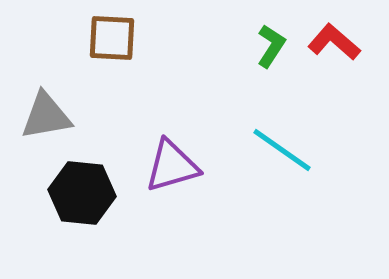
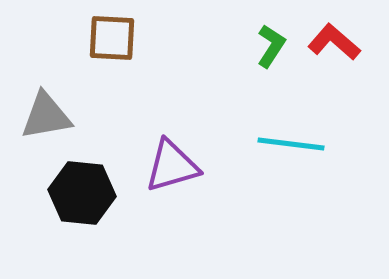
cyan line: moved 9 px right, 6 px up; rotated 28 degrees counterclockwise
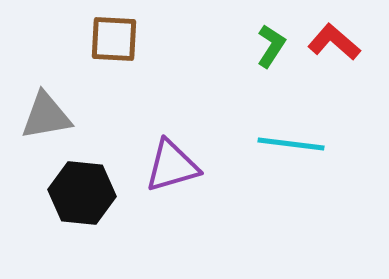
brown square: moved 2 px right, 1 px down
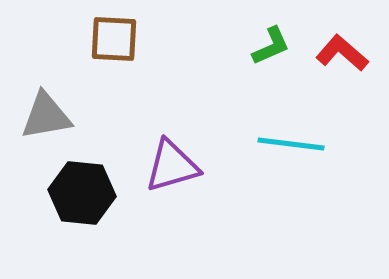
red L-shape: moved 8 px right, 11 px down
green L-shape: rotated 33 degrees clockwise
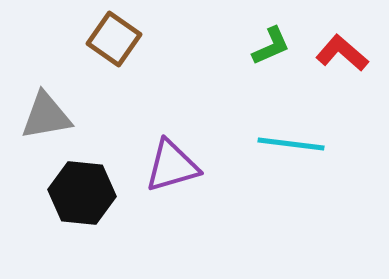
brown square: rotated 32 degrees clockwise
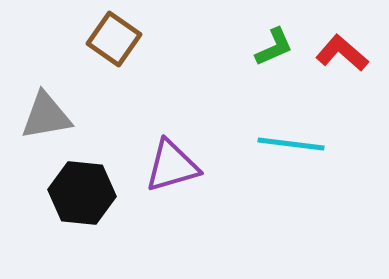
green L-shape: moved 3 px right, 1 px down
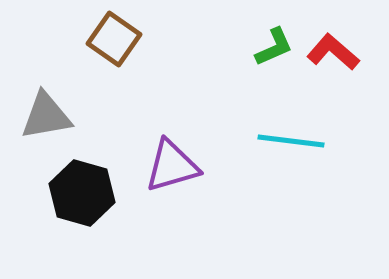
red L-shape: moved 9 px left, 1 px up
cyan line: moved 3 px up
black hexagon: rotated 10 degrees clockwise
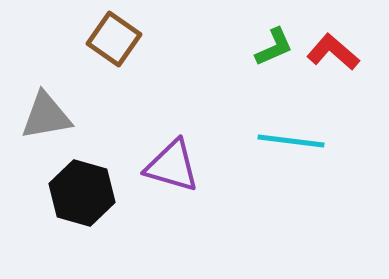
purple triangle: rotated 32 degrees clockwise
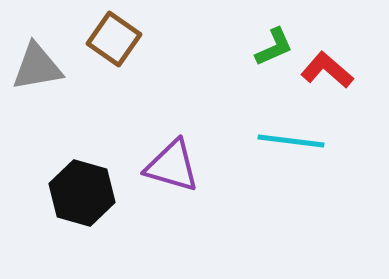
red L-shape: moved 6 px left, 18 px down
gray triangle: moved 9 px left, 49 px up
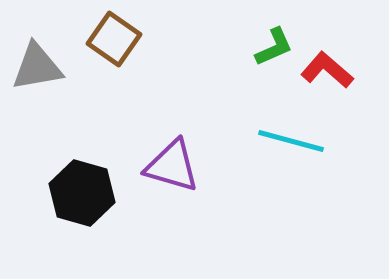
cyan line: rotated 8 degrees clockwise
